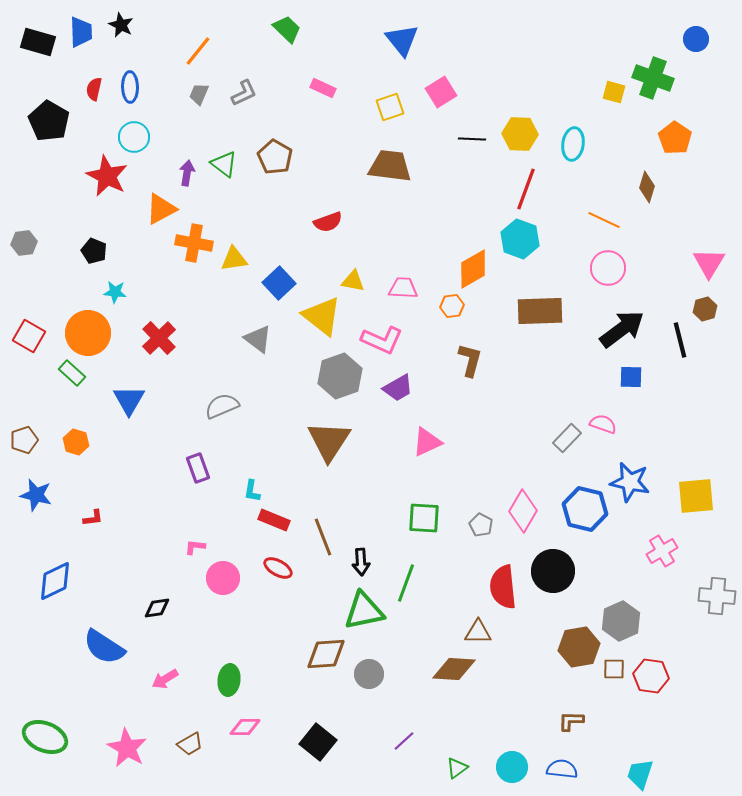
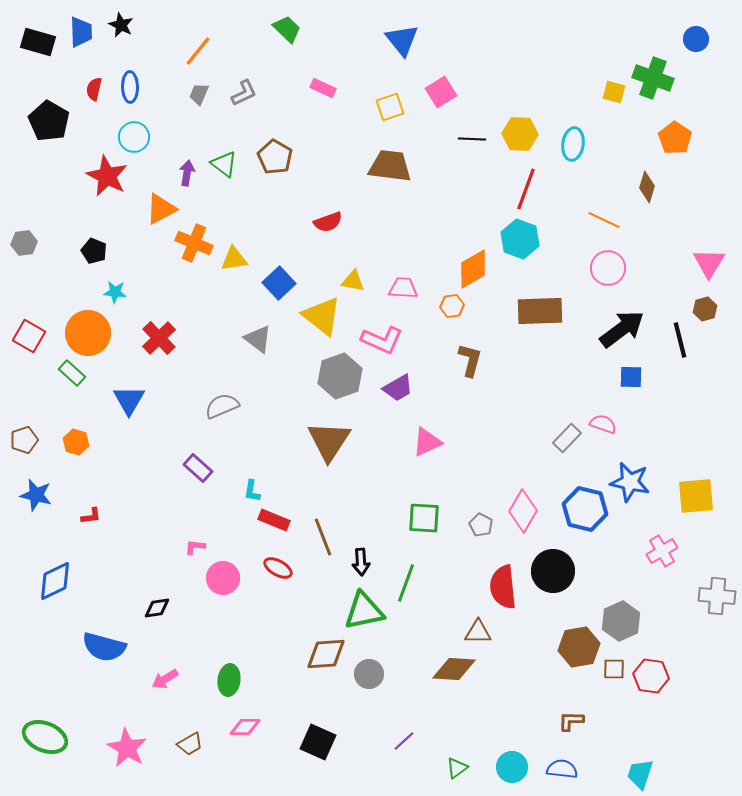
orange cross at (194, 243): rotated 12 degrees clockwise
purple rectangle at (198, 468): rotated 28 degrees counterclockwise
red L-shape at (93, 518): moved 2 px left, 2 px up
blue semicircle at (104, 647): rotated 18 degrees counterclockwise
black square at (318, 742): rotated 15 degrees counterclockwise
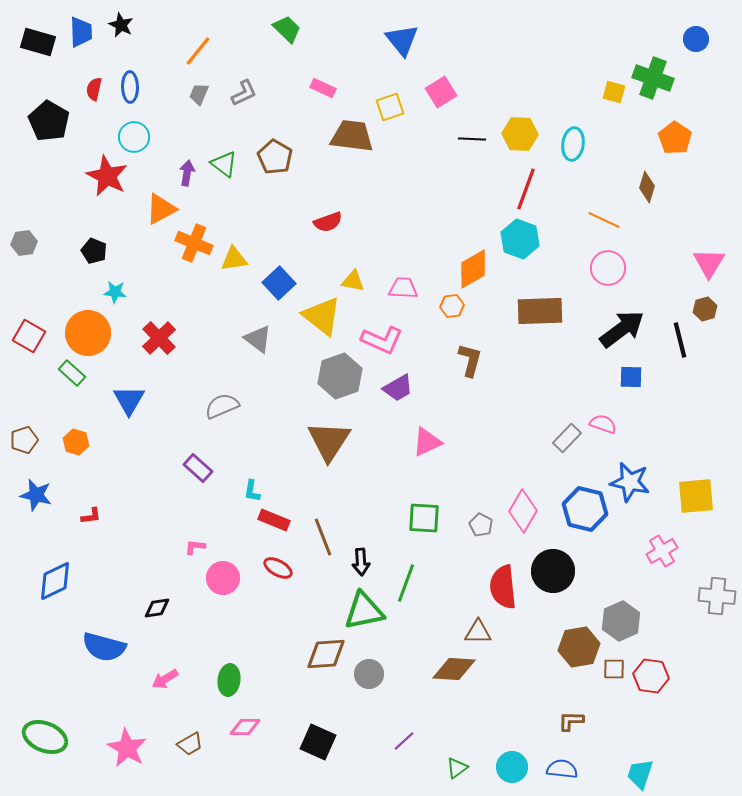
brown trapezoid at (390, 166): moved 38 px left, 30 px up
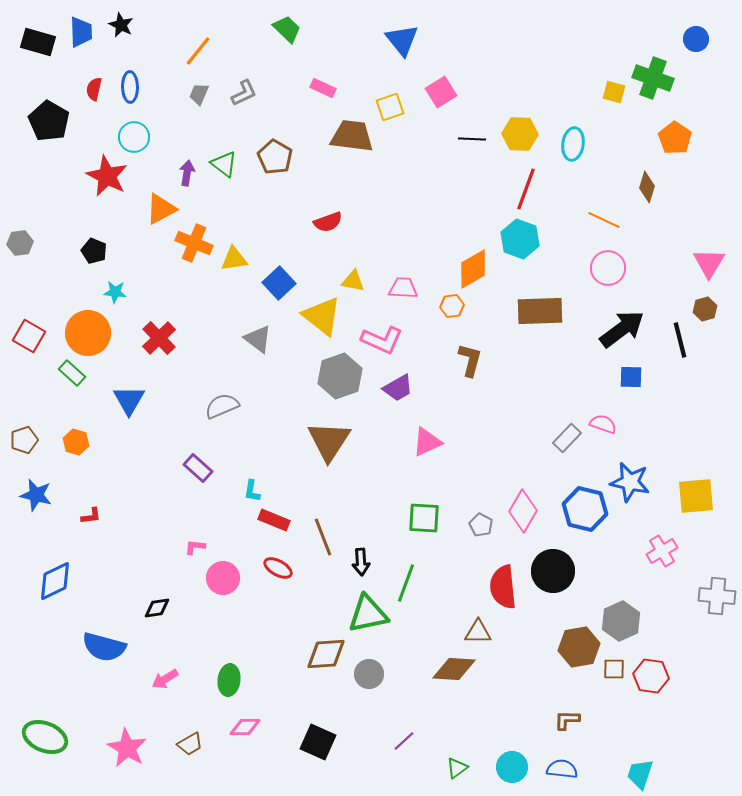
gray hexagon at (24, 243): moved 4 px left
green triangle at (364, 611): moved 4 px right, 3 px down
brown L-shape at (571, 721): moved 4 px left, 1 px up
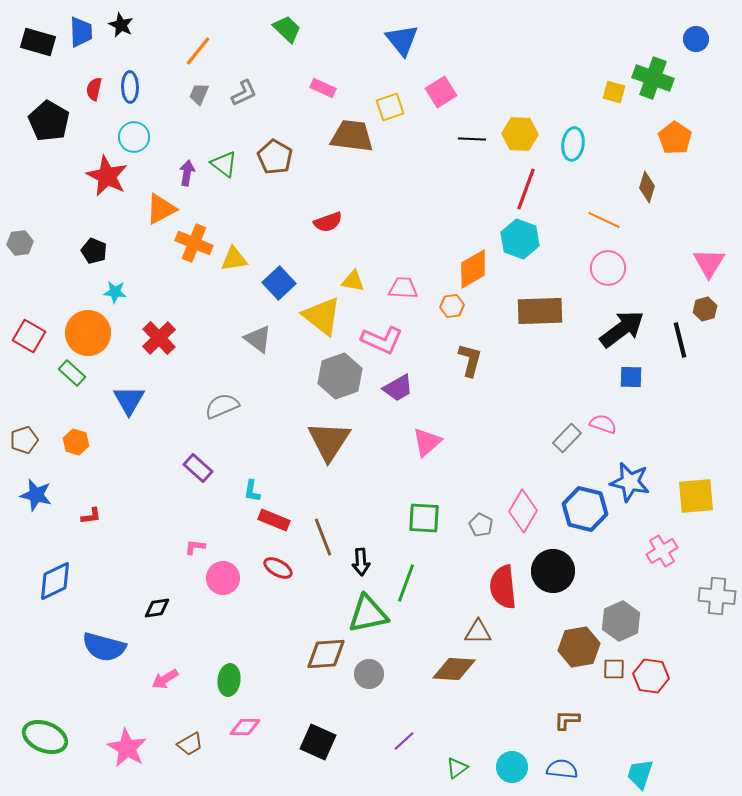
pink triangle at (427, 442): rotated 16 degrees counterclockwise
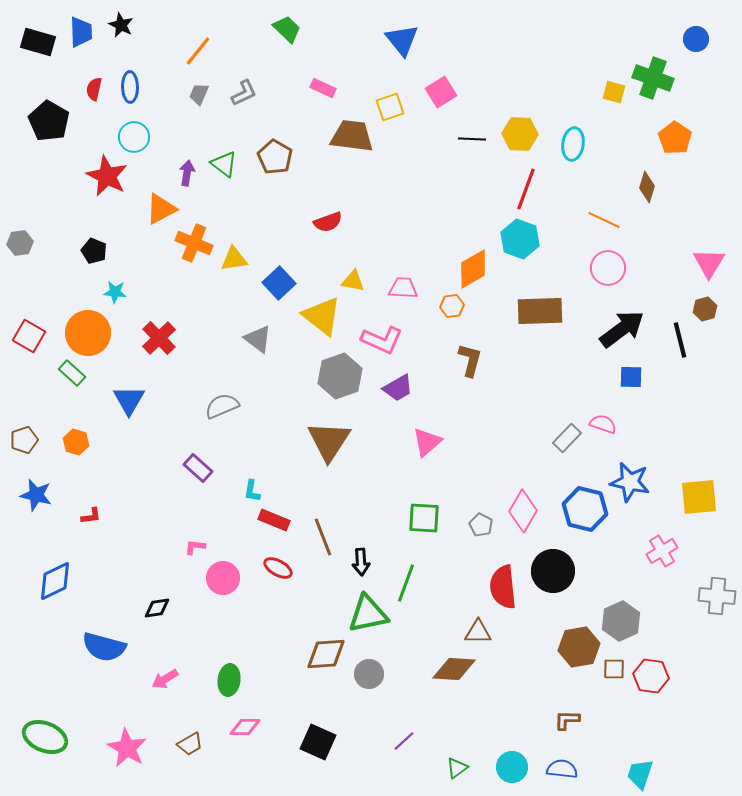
yellow square at (696, 496): moved 3 px right, 1 px down
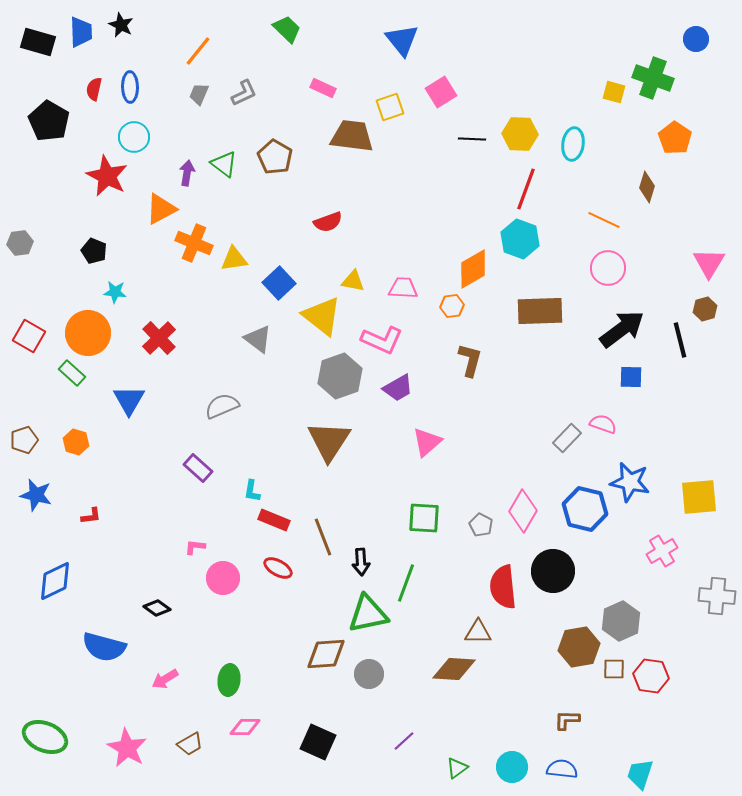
black diamond at (157, 608): rotated 44 degrees clockwise
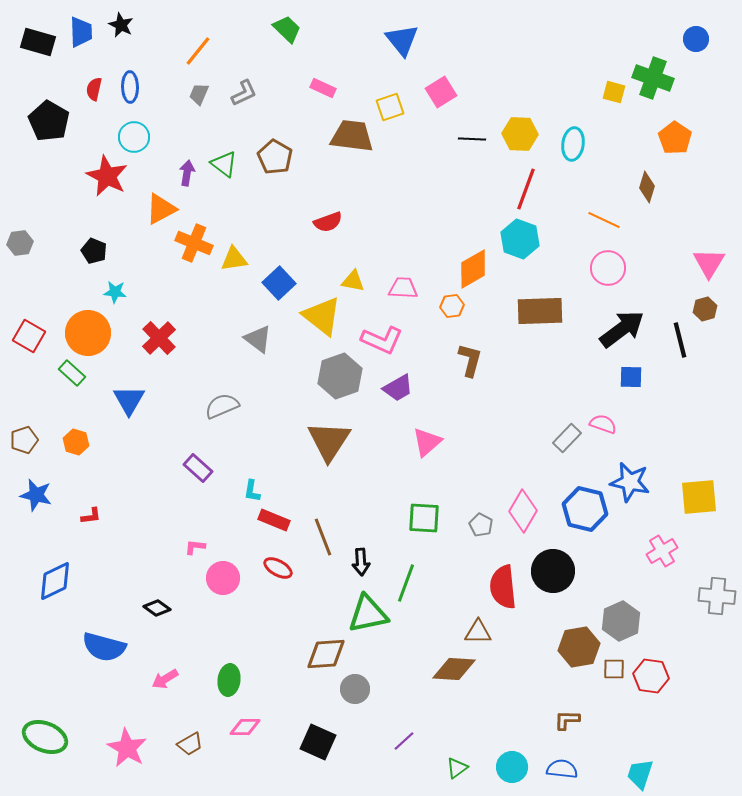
gray circle at (369, 674): moved 14 px left, 15 px down
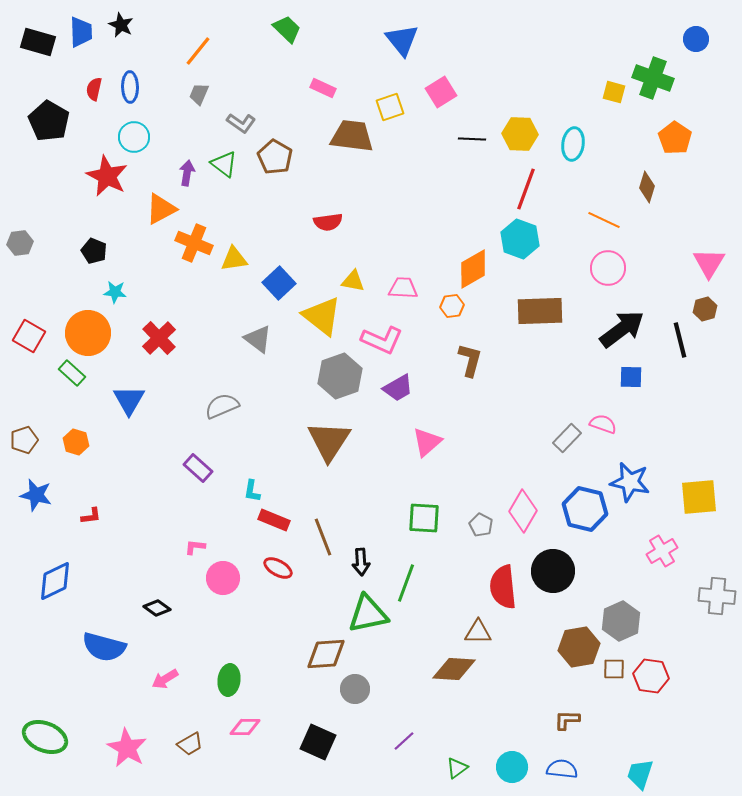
gray L-shape at (244, 93): moved 3 px left, 30 px down; rotated 60 degrees clockwise
red semicircle at (328, 222): rotated 12 degrees clockwise
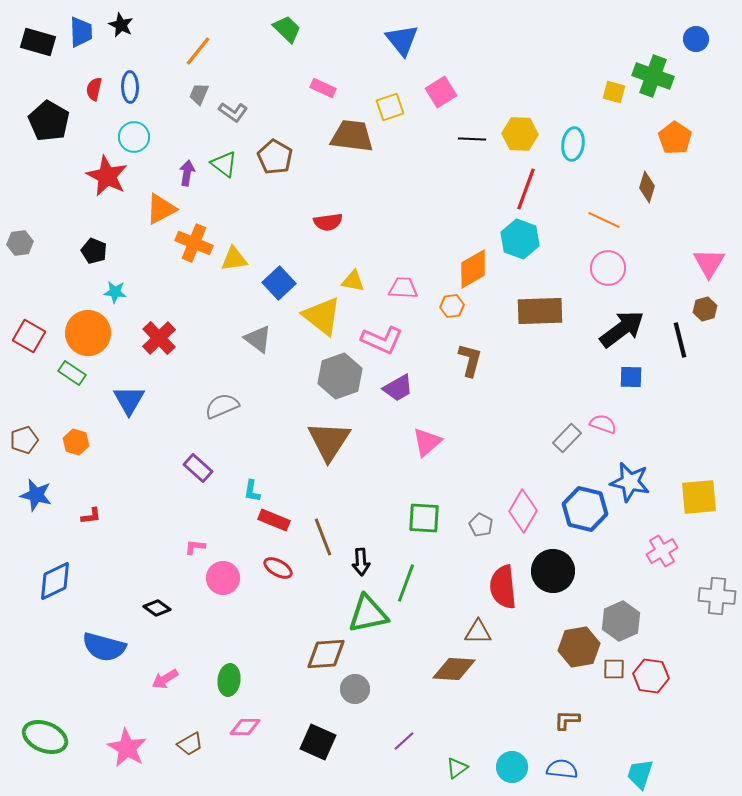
green cross at (653, 78): moved 2 px up
gray L-shape at (241, 123): moved 8 px left, 11 px up
green rectangle at (72, 373): rotated 8 degrees counterclockwise
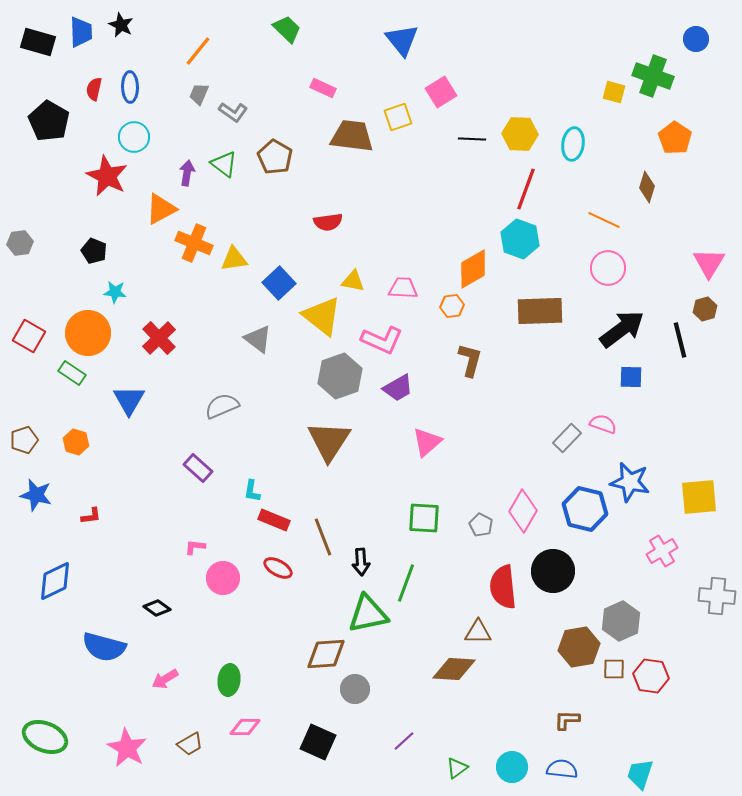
yellow square at (390, 107): moved 8 px right, 10 px down
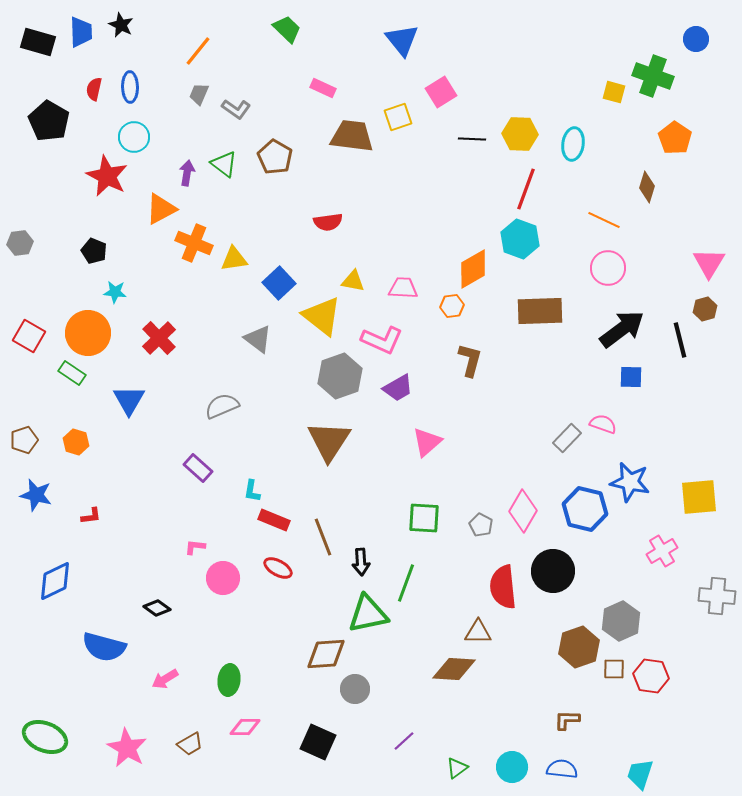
gray L-shape at (233, 112): moved 3 px right, 3 px up
brown hexagon at (579, 647): rotated 9 degrees counterclockwise
